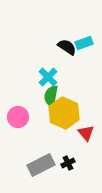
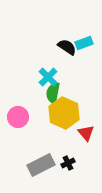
green semicircle: moved 2 px right, 3 px up
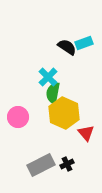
black cross: moved 1 px left, 1 px down
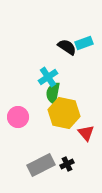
cyan cross: rotated 12 degrees clockwise
yellow hexagon: rotated 12 degrees counterclockwise
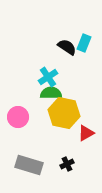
cyan rectangle: rotated 48 degrees counterclockwise
green semicircle: moved 2 px left; rotated 80 degrees clockwise
red triangle: rotated 42 degrees clockwise
gray rectangle: moved 12 px left; rotated 44 degrees clockwise
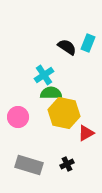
cyan rectangle: moved 4 px right
cyan cross: moved 4 px left, 2 px up
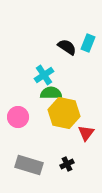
red triangle: rotated 24 degrees counterclockwise
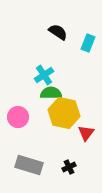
black semicircle: moved 9 px left, 15 px up
black cross: moved 2 px right, 3 px down
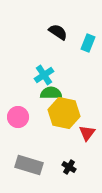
red triangle: moved 1 px right
black cross: rotated 32 degrees counterclockwise
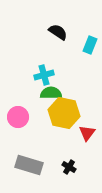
cyan rectangle: moved 2 px right, 2 px down
cyan cross: rotated 18 degrees clockwise
